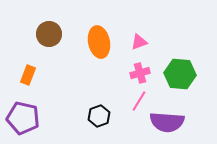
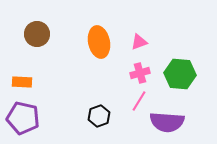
brown circle: moved 12 px left
orange rectangle: moved 6 px left, 7 px down; rotated 72 degrees clockwise
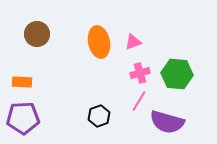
pink triangle: moved 6 px left
green hexagon: moved 3 px left
purple pentagon: rotated 16 degrees counterclockwise
purple semicircle: rotated 12 degrees clockwise
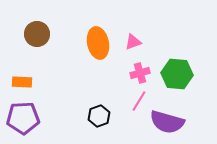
orange ellipse: moved 1 px left, 1 px down
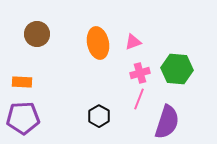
green hexagon: moved 5 px up
pink line: moved 2 px up; rotated 10 degrees counterclockwise
black hexagon: rotated 10 degrees counterclockwise
purple semicircle: rotated 88 degrees counterclockwise
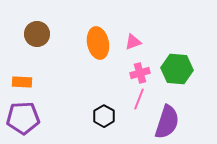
black hexagon: moved 5 px right
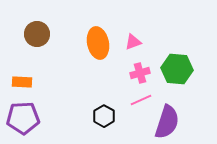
pink line: moved 2 px right, 1 px down; rotated 45 degrees clockwise
